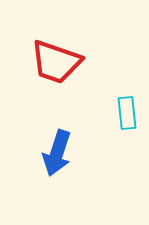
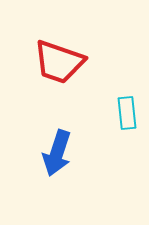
red trapezoid: moved 3 px right
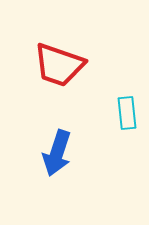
red trapezoid: moved 3 px down
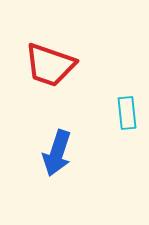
red trapezoid: moved 9 px left
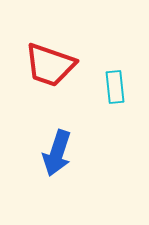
cyan rectangle: moved 12 px left, 26 px up
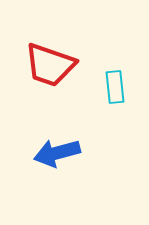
blue arrow: rotated 57 degrees clockwise
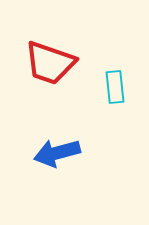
red trapezoid: moved 2 px up
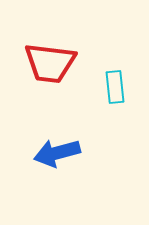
red trapezoid: rotated 12 degrees counterclockwise
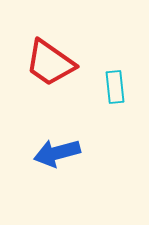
red trapezoid: rotated 28 degrees clockwise
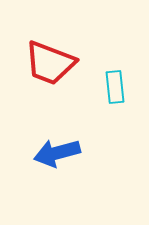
red trapezoid: rotated 14 degrees counterclockwise
